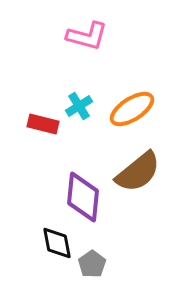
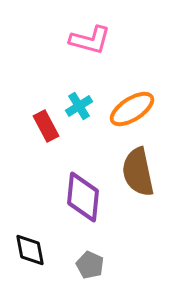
pink L-shape: moved 3 px right, 4 px down
red rectangle: moved 3 px right, 2 px down; rotated 48 degrees clockwise
brown semicircle: rotated 117 degrees clockwise
black diamond: moved 27 px left, 7 px down
gray pentagon: moved 2 px left, 1 px down; rotated 12 degrees counterclockwise
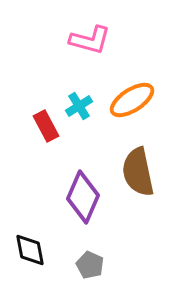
orange ellipse: moved 9 px up
purple diamond: rotated 18 degrees clockwise
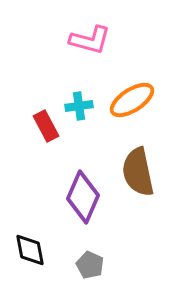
cyan cross: rotated 24 degrees clockwise
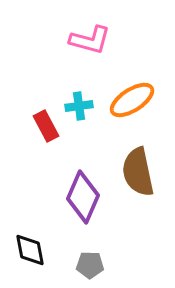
gray pentagon: rotated 24 degrees counterclockwise
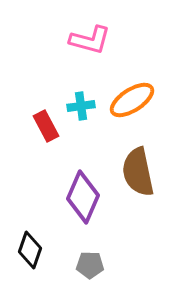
cyan cross: moved 2 px right
black diamond: rotated 30 degrees clockwise
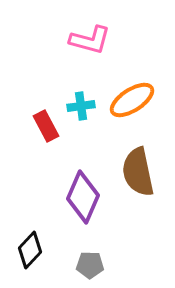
black diamond: rotated 24 degrees clockwise
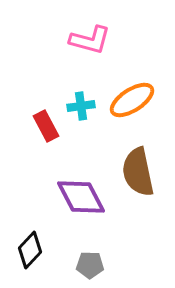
purple diamond: moved 2 px left; rotated 51 degrees counterclockwise
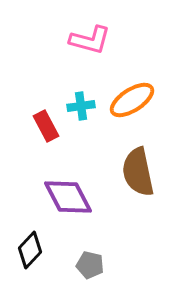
purple diamond: moved 13 px left
gray pentagon: rotated 12 degrees clockwise
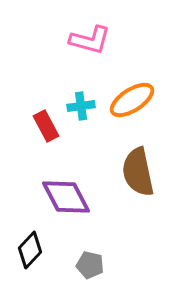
purple diamond: moved 2 px left
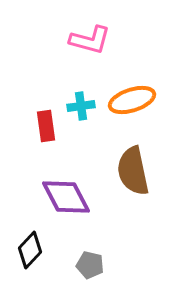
orange ellipse: rotated 15 degrees clockwise
red rectangle: rotated 20 degrees clockwise
brown semicircle: moved 5 px left, 1 px up
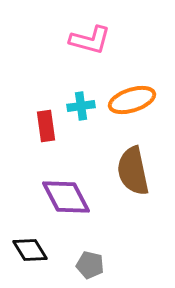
black diamond: rotated 75 degrees counterclockwise
